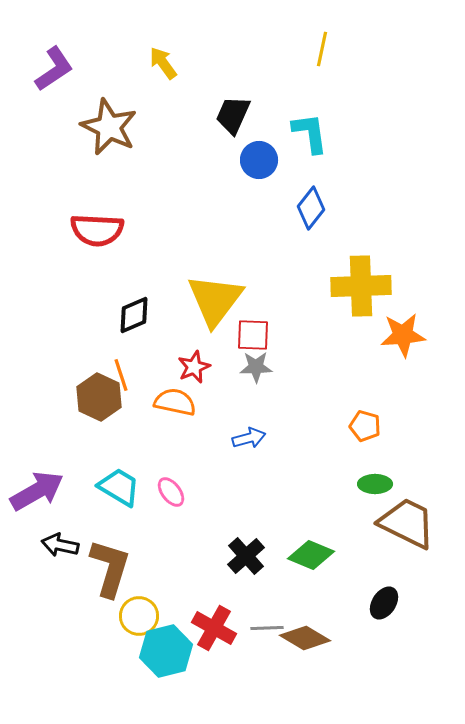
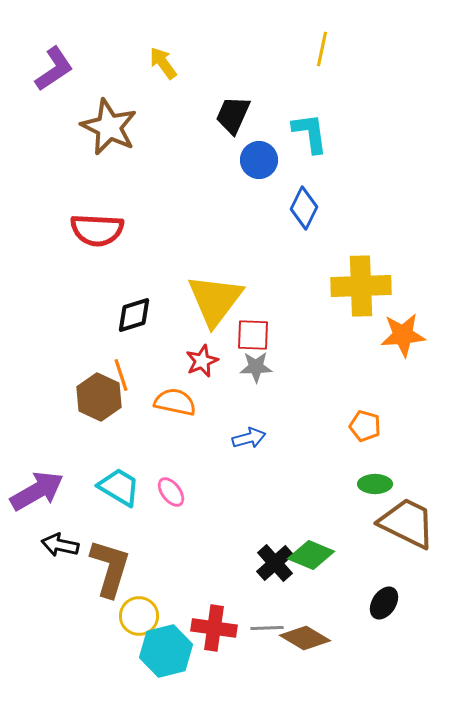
blue diamond: moved 7 px left; rotated 12 degrees counterclockwise
black diamond: rotated 6 degrees clockwise
red star: moved 8 px right, 6 px up
black cross: moved 29 px right, 7 px down
red cross: rotated 21 degrees counterclockwise
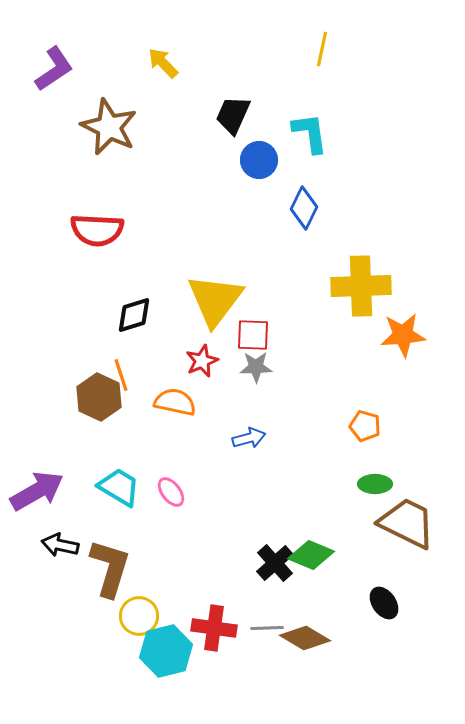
yellow arrow: rotated 8 degrees counterclockwise
black ellipse: rotated 68 degrees counterclockwise
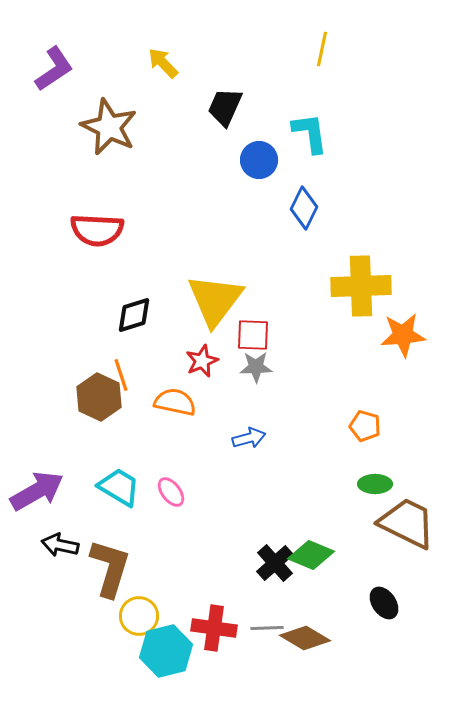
black trapezoid: moved 8 px left, 8 px up
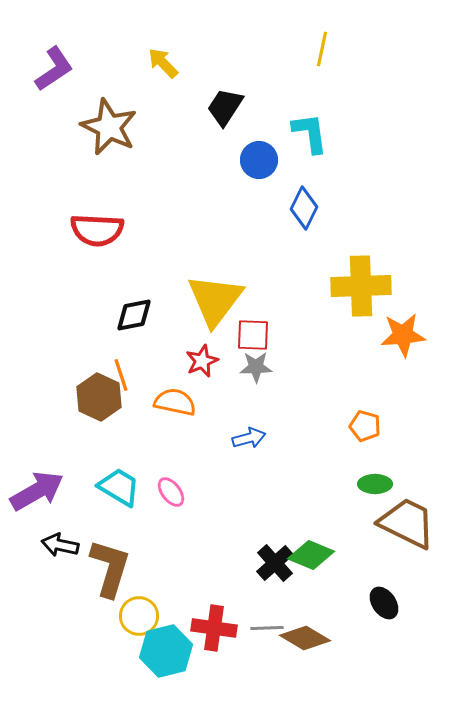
black trapezoid: rotated 9 degrees clockwise
black diamond: rotated 6 degrees clockwise
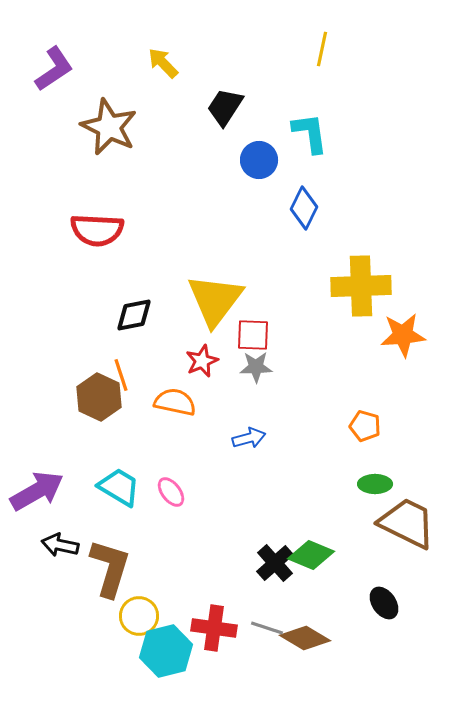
gray line: rotated 20 degrees clockwise
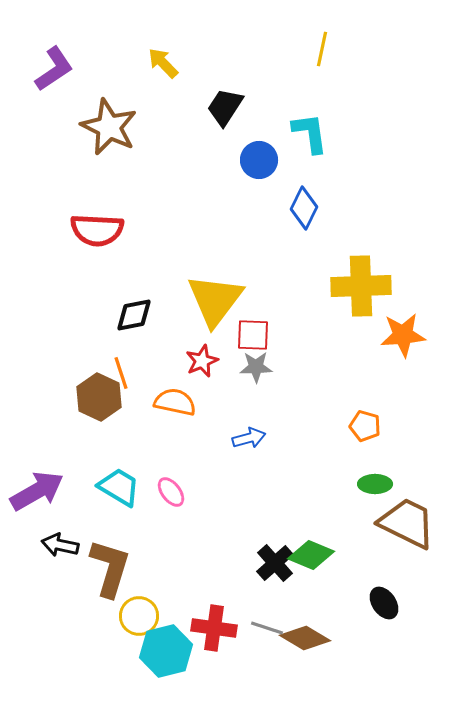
orange line: moved 2 px up
